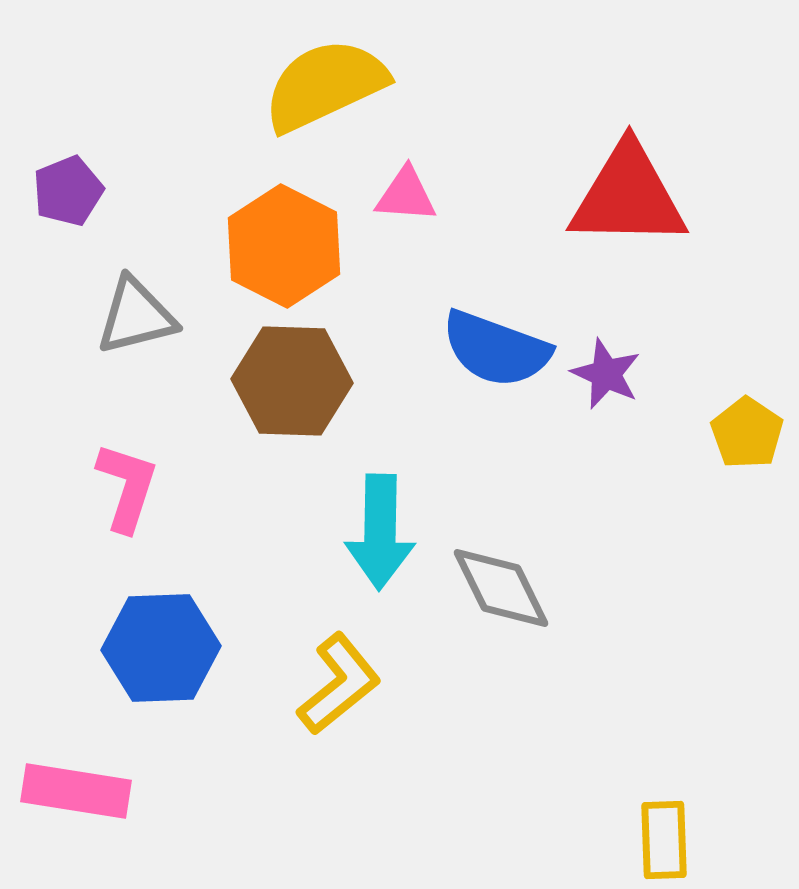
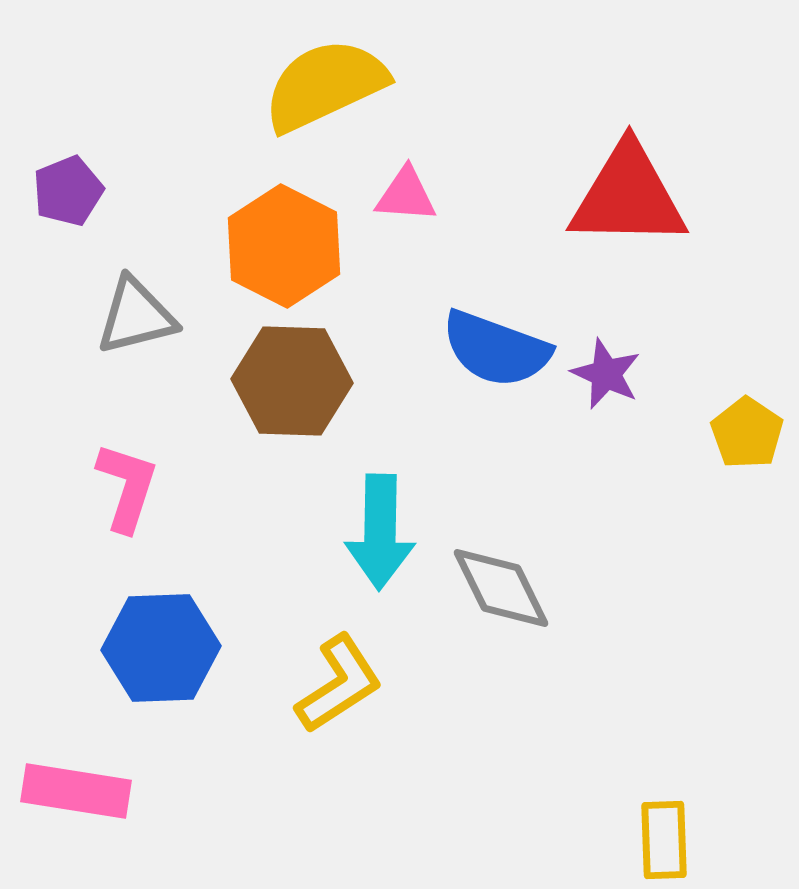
yellow L-shape: rotated 6 degrees clockwise
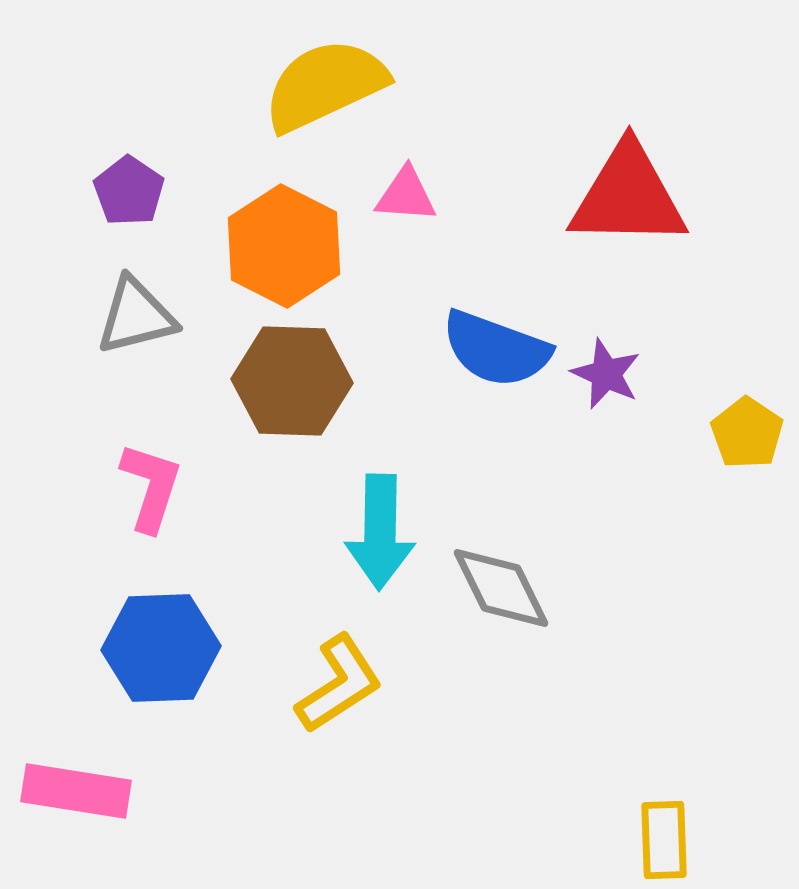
purple pentagon: moved 61 px right; rotated 16 degrees counterclockwise
pink L-shape: moved 24 px right
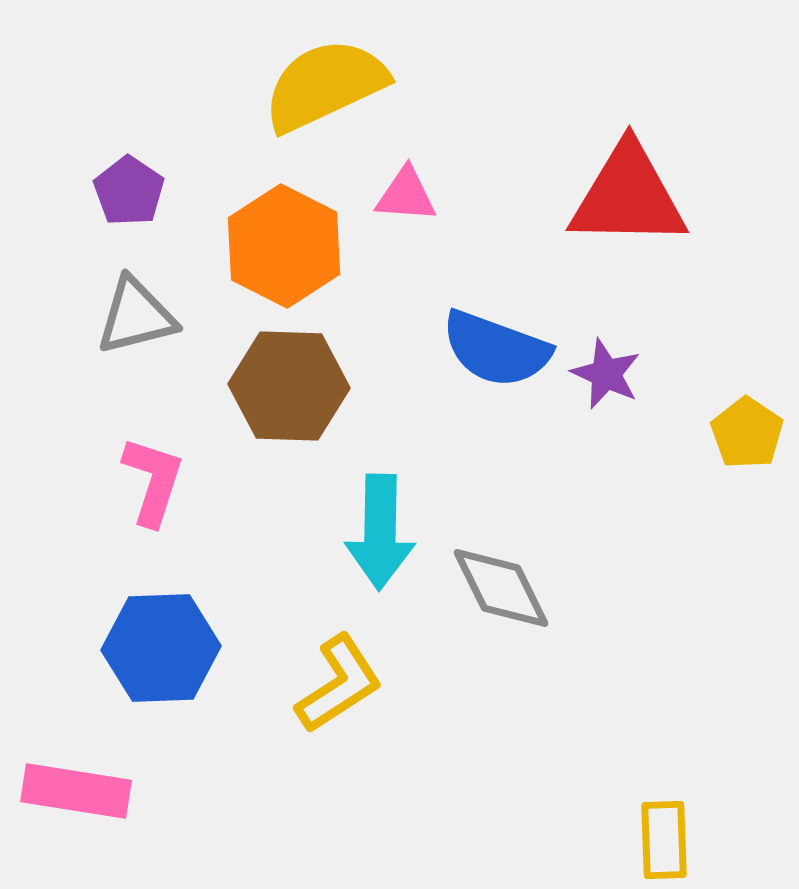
brown hexagon: moved 3 px left, 5 px down
pink L-shape: moved 2 px right, 6 px up
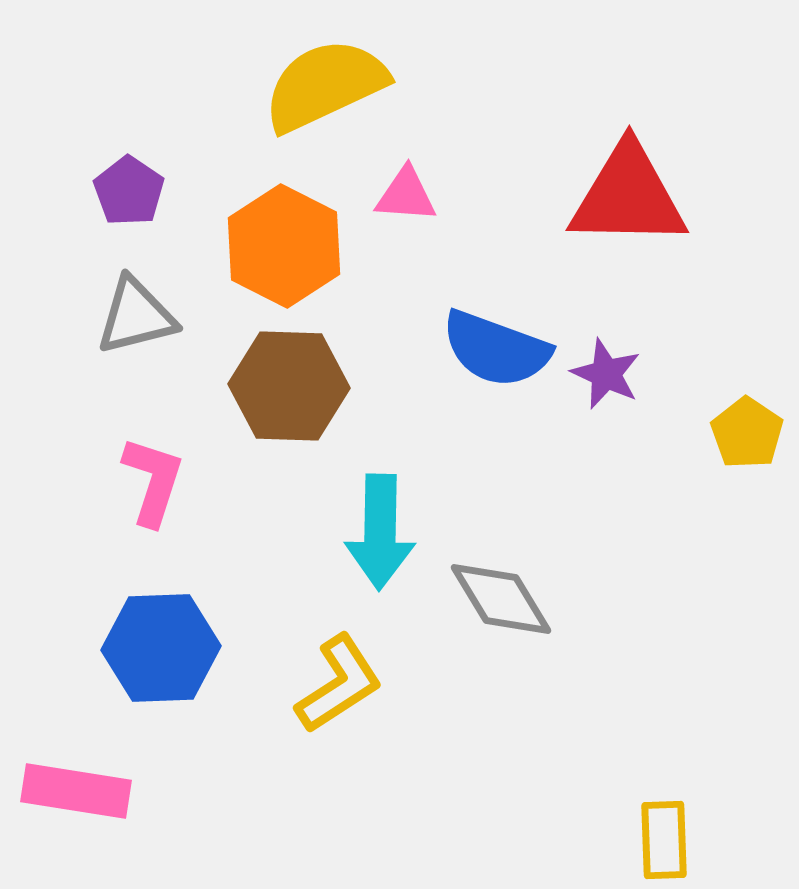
gray diamond: moved 11 px down; rotated 5 degrees counterclockwise
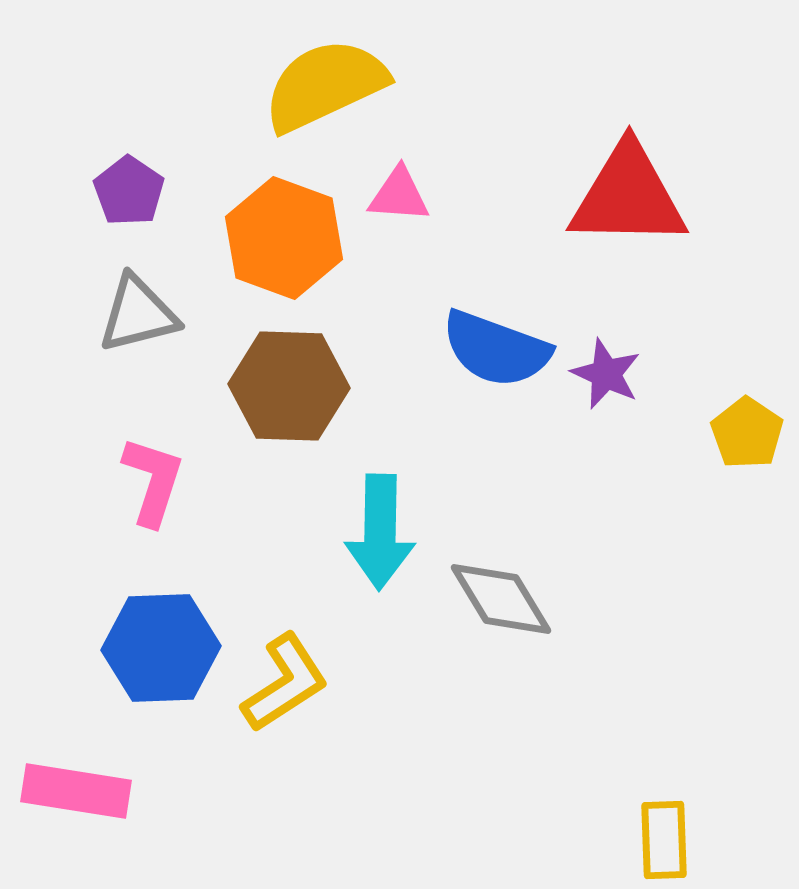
pink triangle: moved 7 px left
orange hexagon: moved 8 px up; rotated 7 degrees counterclockwise
gray triangle: moved 2 px right, 2 px up
yellow L-shape: moved 54 px left, 1 px up
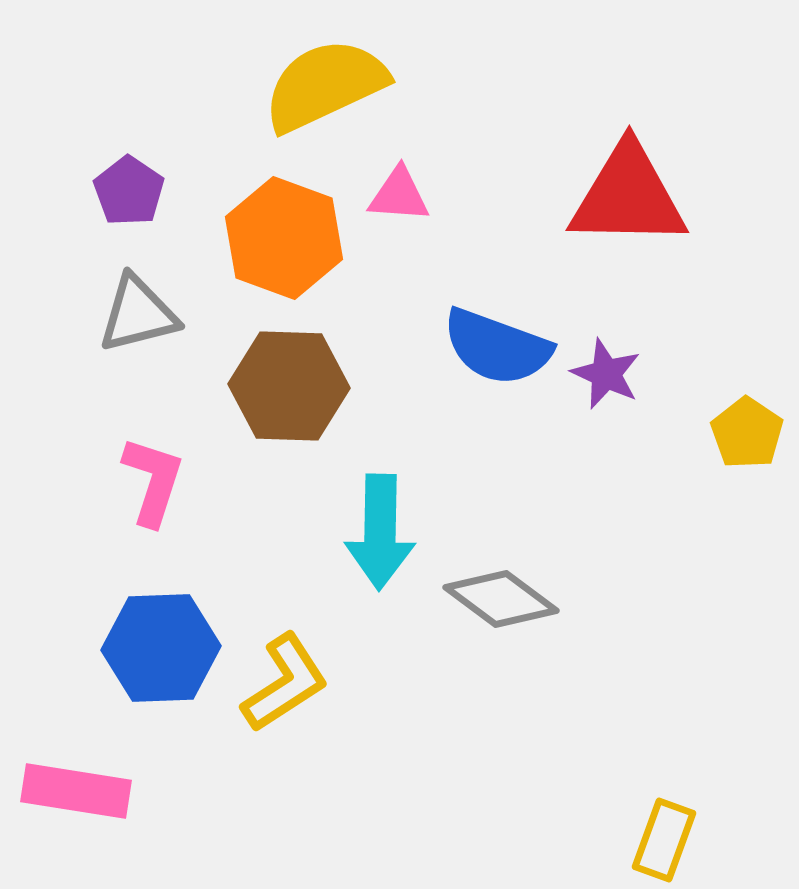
blue semicircle: moved 1 px right, 2 px up
gray diamond: rotated 22 degrees counterclockwise
yellow rectangle: rotated 22 degrees clockwise
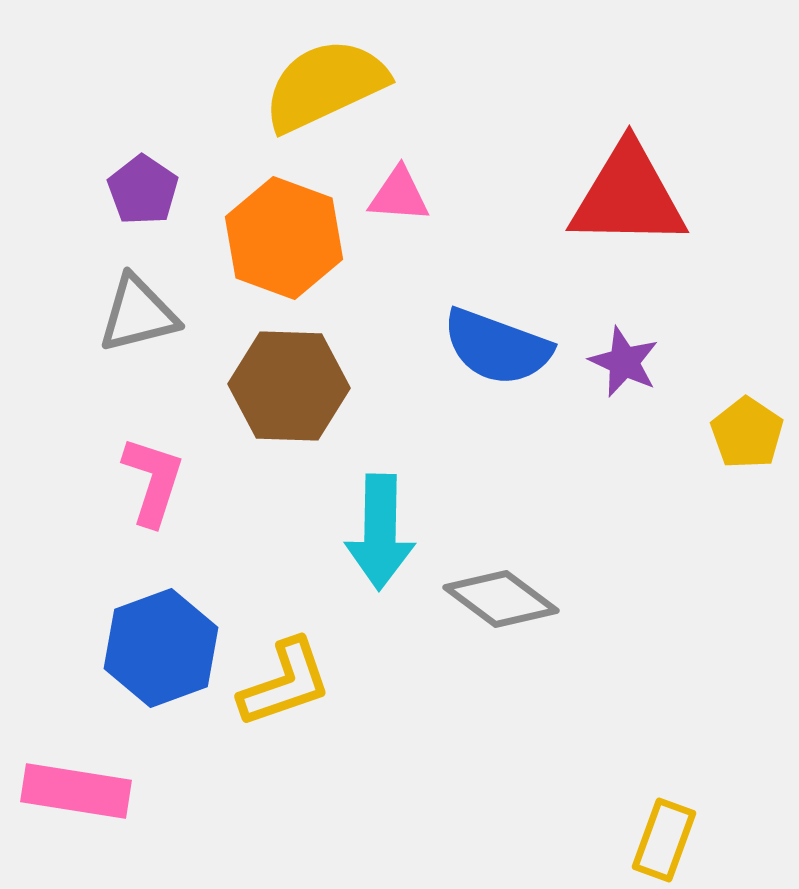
purple pentagon: moved 14 px right, 1 px up
purple star: moved 18 px right, 12 px up
blue hexagon: rotated 18 degrees counterclockwise
yellow L-shape: rotated 14 degrees clockwise
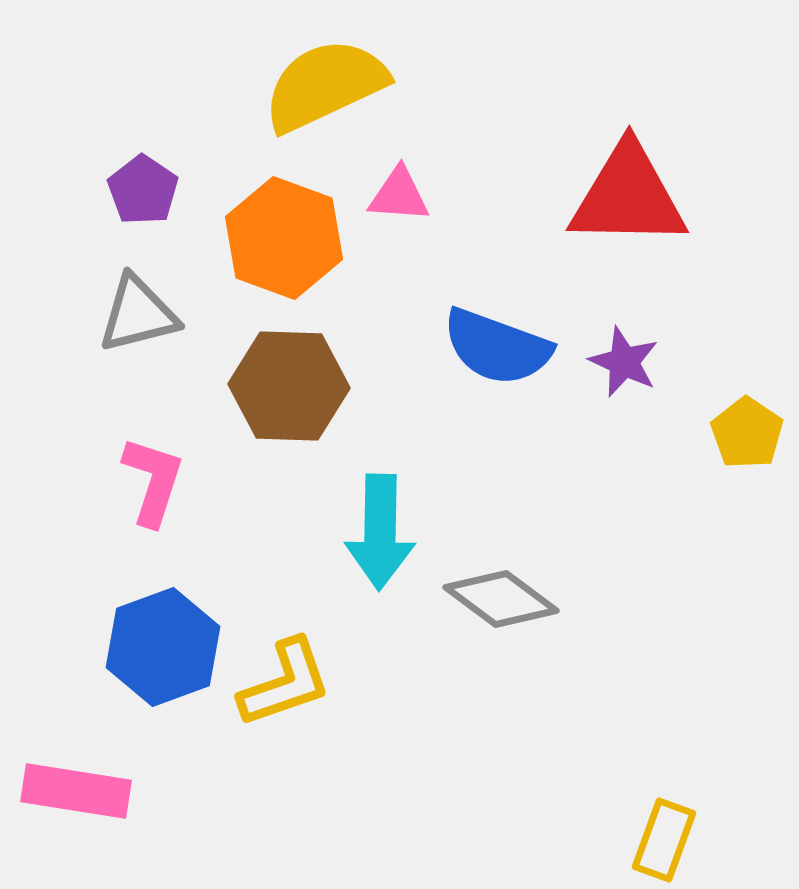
blue hexagon: moved 2 px right, 1 px up
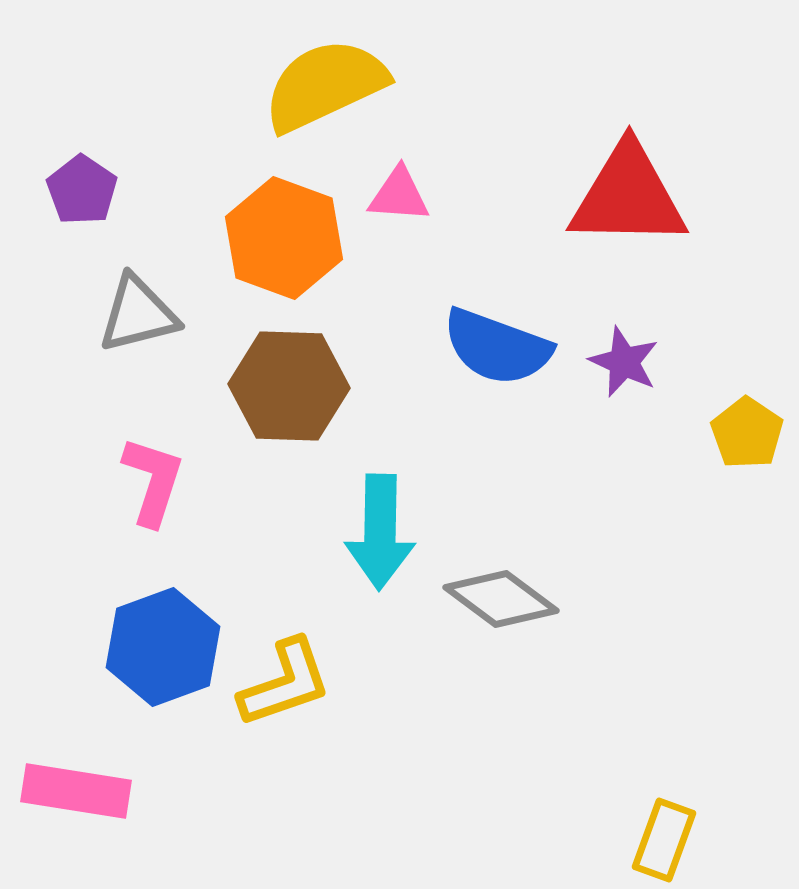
purple pentagon: moved 61 px left
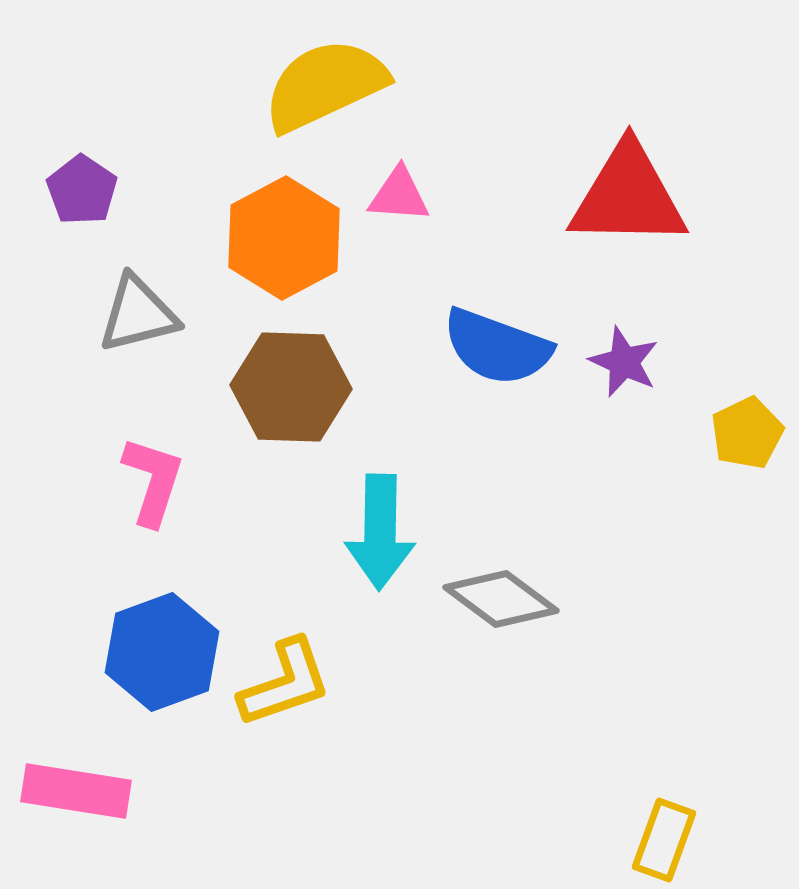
orange hexagon: rotated 12 degrees clockwise
brown hexagon: moved 2 px right, 1 px down
yellow pentagon: rotated 12 degrees clockwise
blue hexagon: moved 1 px left, 5 px down
